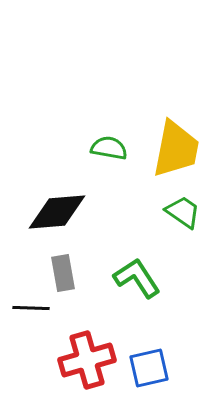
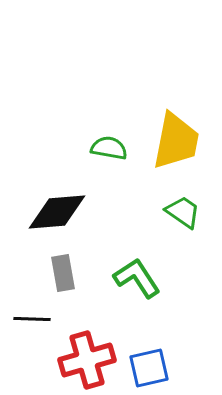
yellow trapezoid: moved 8 px up
black line: moved 1 px right, 11 px down
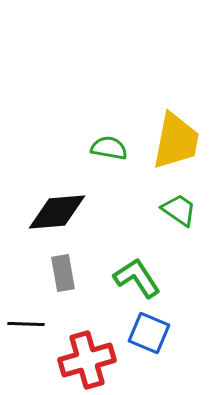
green trapezoid: moved 4 px left, 2 px up
black line: moved 6 px left, 5 px down
blue square: moved 35 px up; rotated 36 degrees clockwise
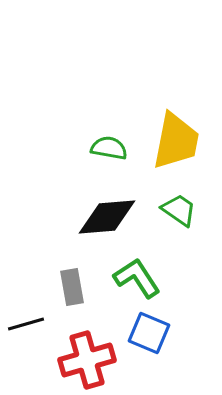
black diamond: moved 50 px right, 5 px down
gray rectangle: moved 9 px right, 14 px down
black line: rotated 18 degrees counterclockwise
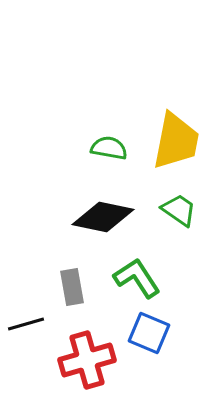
black diamond: moved 4 px left; rotated 16 degrees clockwise
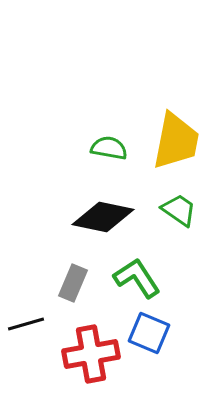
gray rectangle: moved 1 px right, 4 px up; rotated 33 degrees clockwise
red cross: moved 4 px right, 6 px up; rotated 6 degrees clockwise
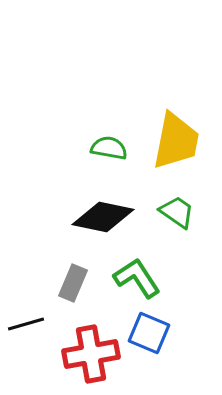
green trapezoid: moved 2 px left, 2 px down
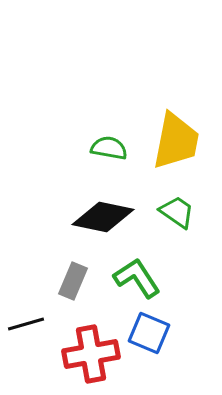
gray rectangle: moved 2 px up
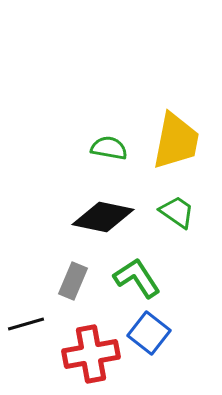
blue square: rotated 15 degrees clockwise
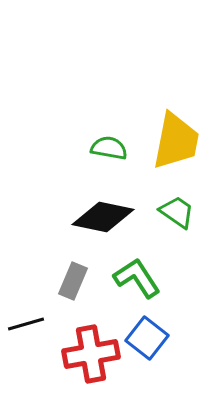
blue square: moved 2 px left, 5 px down
